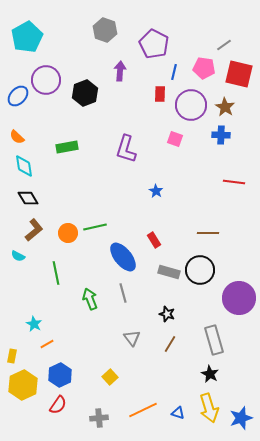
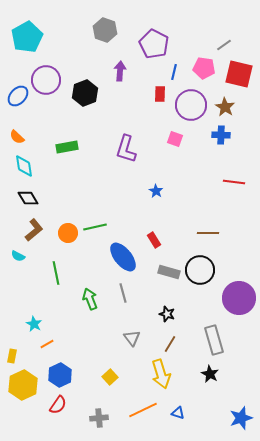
yellow arrow at (209, 408): moved 48 px left, 34 px up
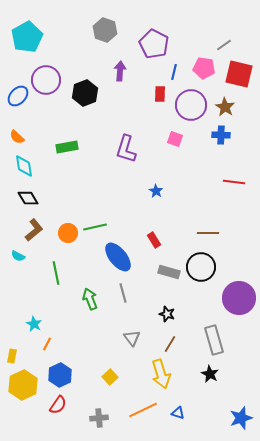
blue ellipse at (123, 257): moved 5 px left
black circle at (200, 270): moved 1 px right, 3 px up
orange line at (47, 344): rotated 32 degrees counterclockwise
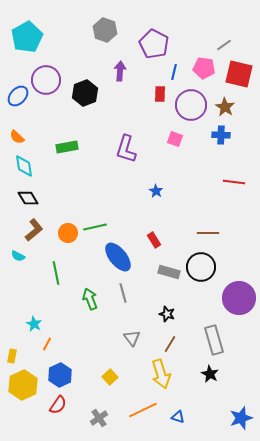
blue triangle at (178, 413): moved 4 px down
gray cross at (99, 418): rotated 30 degrees counterclockwise
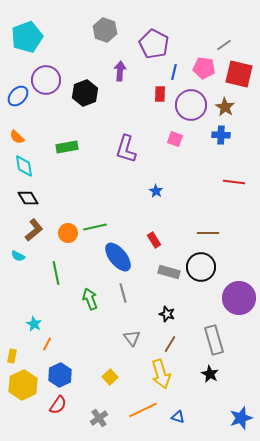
cyan pentagon at (27, 37): rotated 8 degrees clockwise
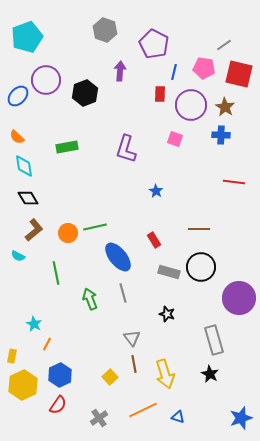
brown line at (208, 233): moved 9 px left, 4 px up
brown line at (170, 344): moved 36 px left, 20 px down; rotated 42 degrees counterclockwise
yellow arrow at (161, 374): moved 4 px right
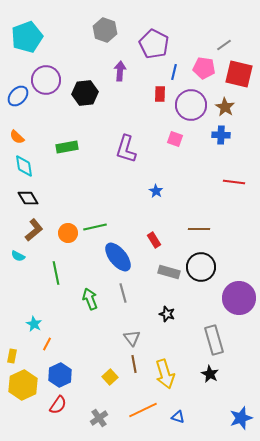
black hexagon at (85, 93): rotated 15 degrees clockwise
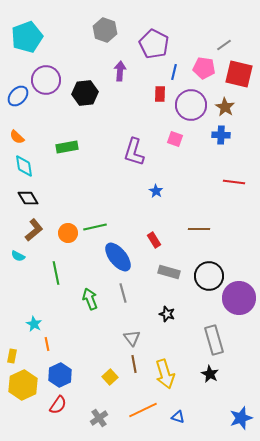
purple L-shape at (126, 149): moved 8 px right, 3 px down
black circle at (201, 267): moved 8 px right, 9 px down
orange line at (47, 344): rotated 40 degrees counterclockwise
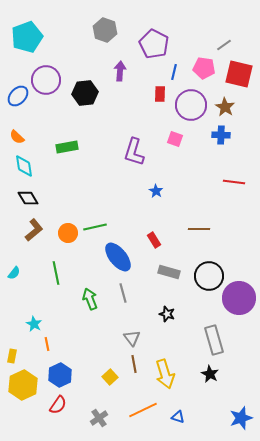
cyan semicircle at (18, 256): moved 4 px left, 17 px down; rotated 80 degrees counterclockwise
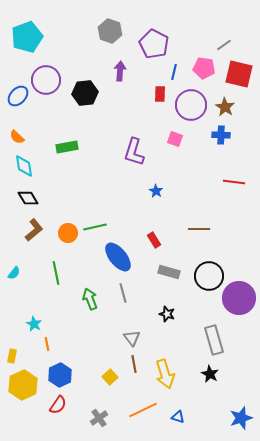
gray hexagon at (105, 30): moved 5 px right, 1 px down
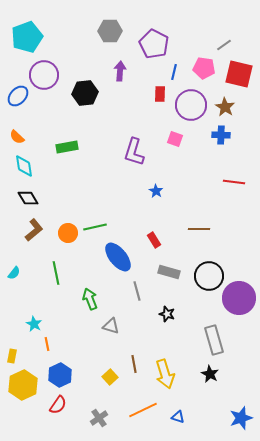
gray hexagon at (110, 31): rotated 20 degrees counterclockwise
purple circle at (46, 80): moved 2 px left, 5 px up
gray line at (123, 293): moved 14 px right, 2 px up
gray triangle at (132, 338): moved 21 px left, 12 px up; rotated 36 degrees counterclockwise
